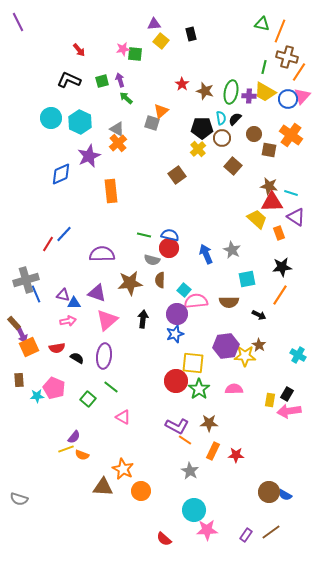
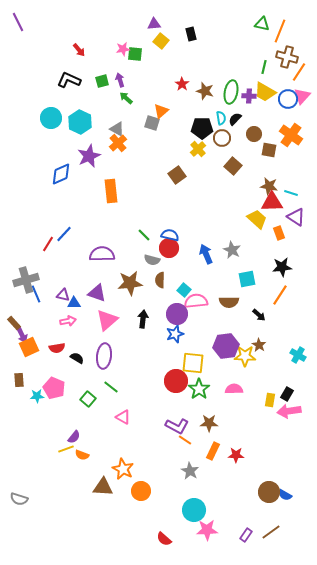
green line at (144, 235): rotated 32 degrees clockwise
black arrow at (259, 315): rotated 16 degrees clockwise
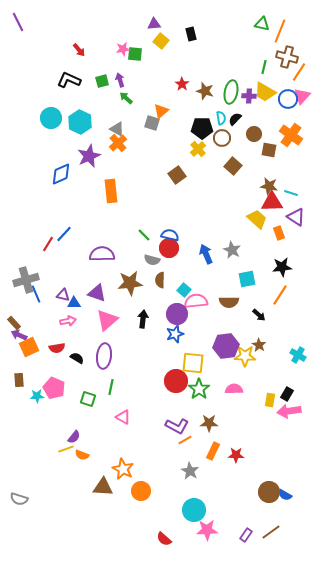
purple arrow at (22, 335): moved 3 px left; rotated 140 degrees clockwise
green line at (111, 387): rotated 63 degrees clockwise
green square at (88, 399): rotated 21 degrees counterclockwise
orange line at (185, 440): rotated 64 degrees counterclockwise
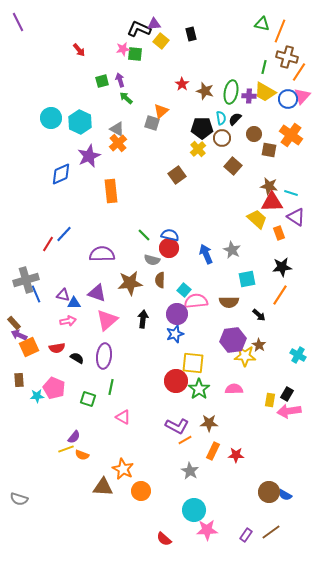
black L-shape at (69, 80): moved 70 px right, 51 px up
purple hexagon at (226, 346): moved 7 px right, 6 px up
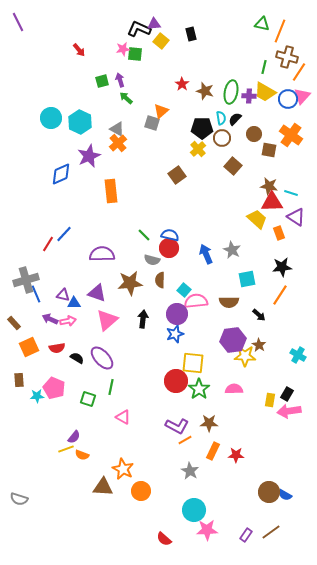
purple arrow at (19, 335): moved 31 px right, 16 px up
purple ellipse at (104, 356): moved 2 px left, 2 px down; rotated 50 degrees counterclockwise
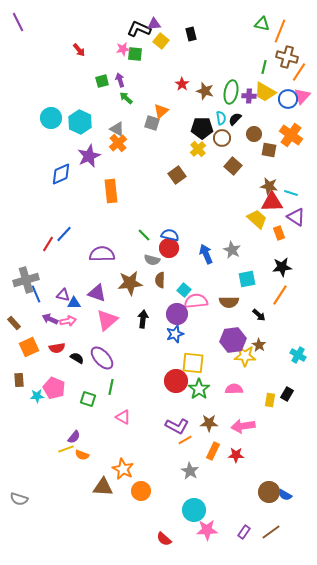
pink arrow at (289, 411): moved 46 px left, 15 px down
purple rectangle at (246, 535): moved 2 px left, 3 px up
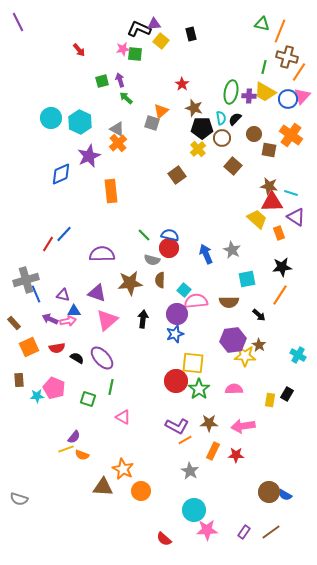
brown star at (205, 91): moved 11 px left, 17 px down
blue triangle at (74, 303): moved 8 px down
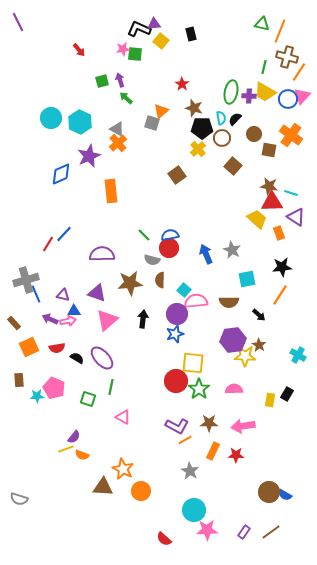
blue semicircle at (170, 235): rotated 24 degrees counterclockwise
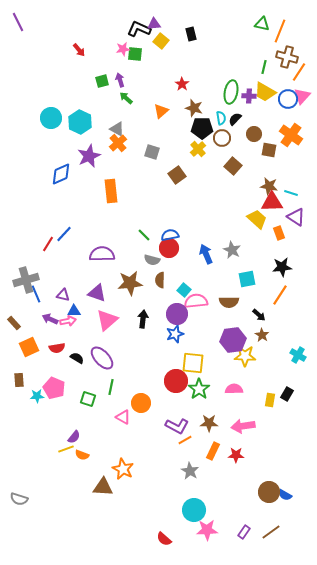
gray square at (152, 123): moved 29 px down
brown star at (259, 345): moved 3 px right, 10 px up
orange circle at (141, 491): moved 88 px up
